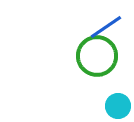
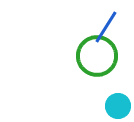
blue line: rotated 24 degrees counterclockwise
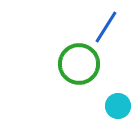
green circle: moved 18 px left, 8 px down
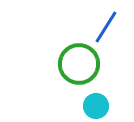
cyan circle: moved 22 px left
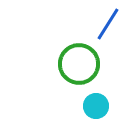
blue line: moved 2 px right, 3 px up
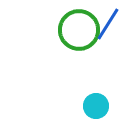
green circle: moved 34 px up
